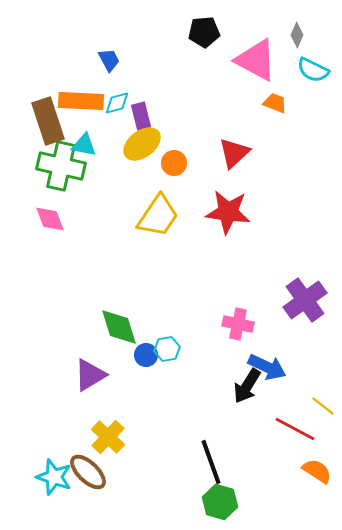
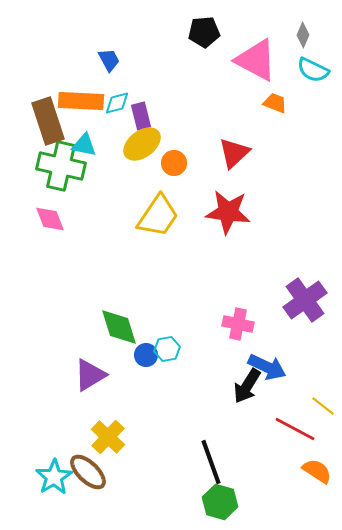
gray diamond: moved 6 px right
cyan star: rotated 21 degrees clockwise
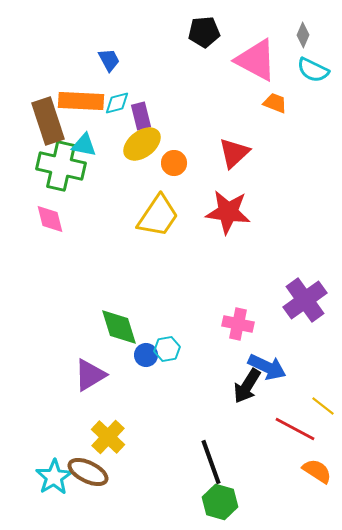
pink diamond: rotated 8 degrees clockwise
brown ellipse: rotated 18 degrees counterclockwise
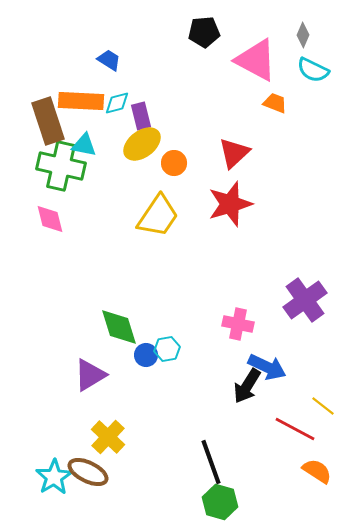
blue trapezoid: rotated 30 degrees counterclockwise
red star: moved 2 px right, 8 px up; rotated 24 degrees counterclockwise
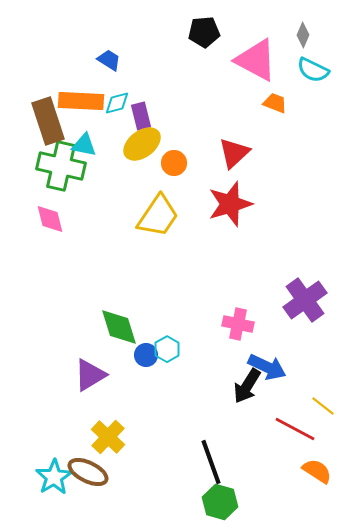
cyan hexagon: rotated 20 degrees counterclockwise
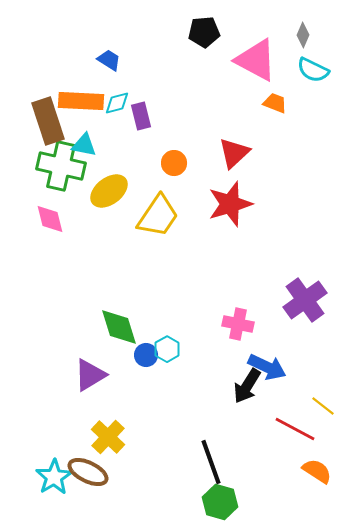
yellow ellipse: moved 33 px left, 47 px down
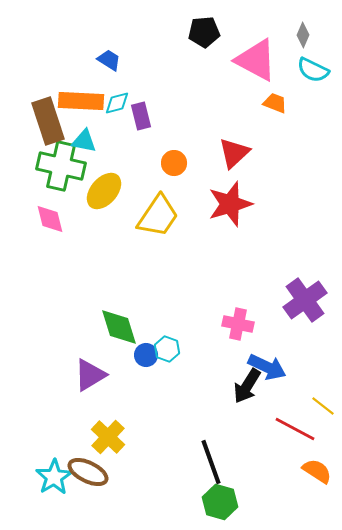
cyan triangle: moved 4 px up
yellow ellipse: moved 5 px left; rotated 12 degrees counterclockwise
cyan hexagon: rotated 10 degrees counterclockwise
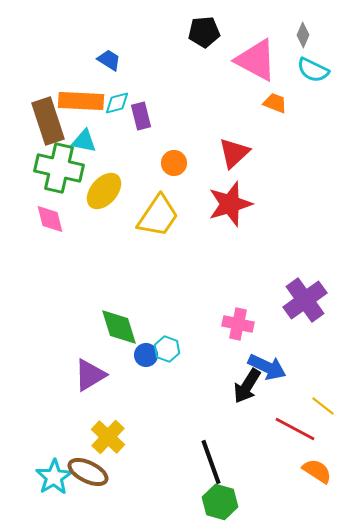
green cross: moved 2 px left, 2 px down
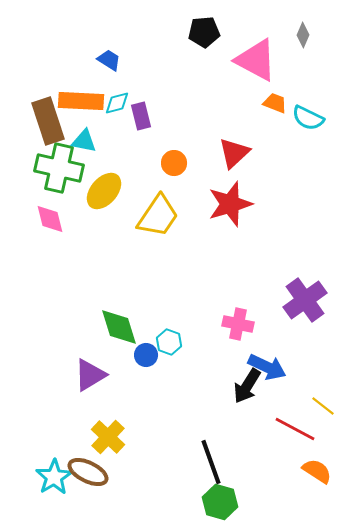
cyan semicircle: moved 5 px left, 48 px down
cyan hexagon: moved 2 px right, 7 px up
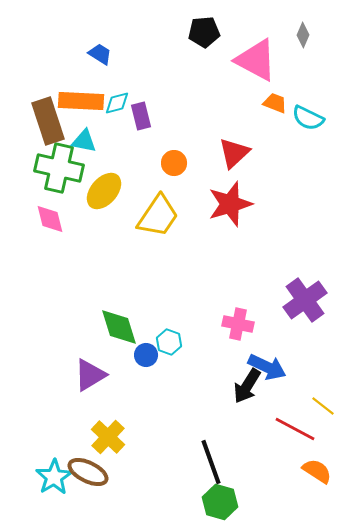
blue trapezoid: moved 9 px left, 6 px up
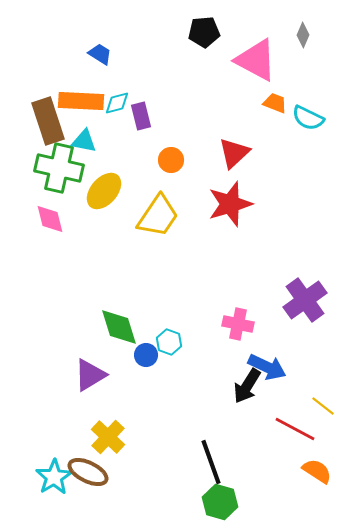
orange circle: moved 3 px left, 3 px up
